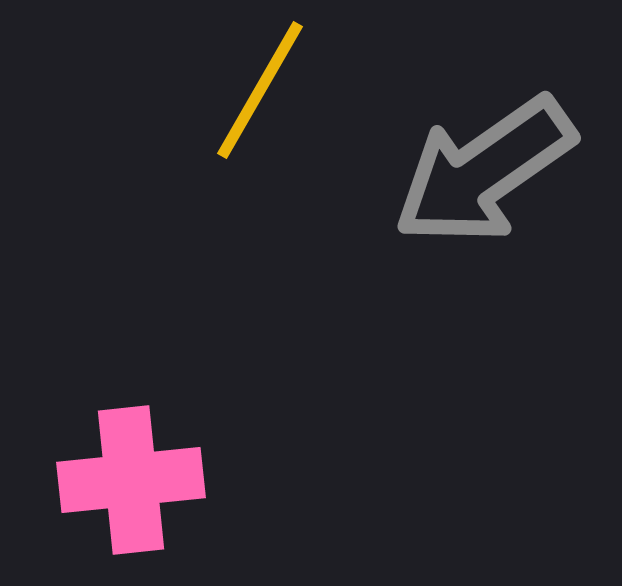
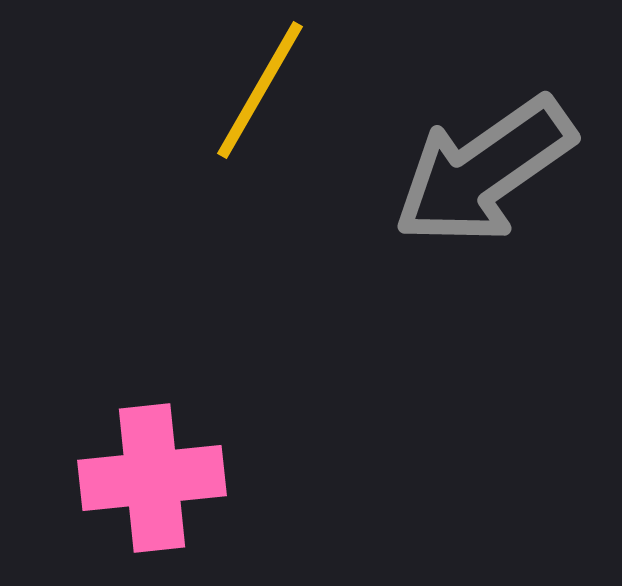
pink cross: moved 21 px right, 2 px up
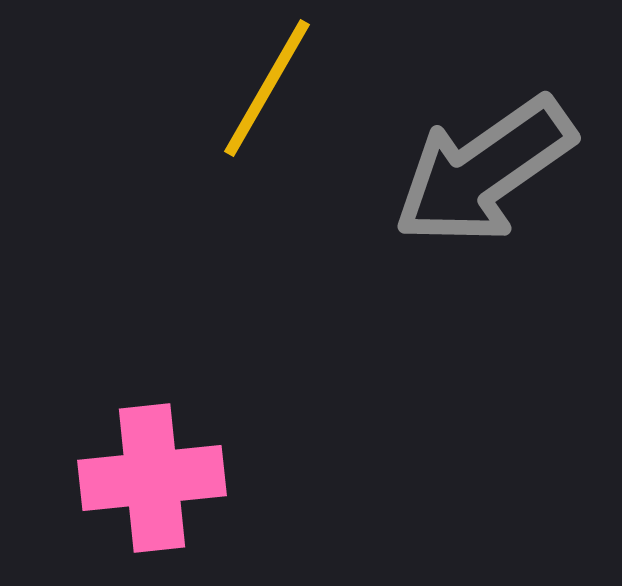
yellow line: moved 7 px right, 2 px up
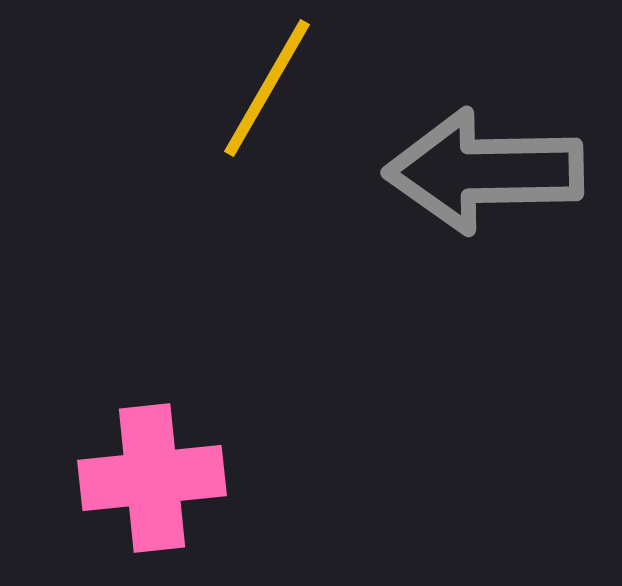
gray arrow: rotated 34 degrees clockwise
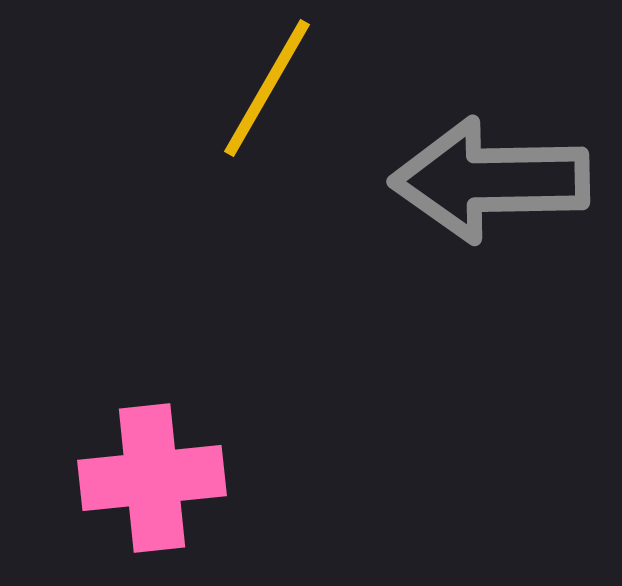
gray arrow: moved 6 px right, 9 px down
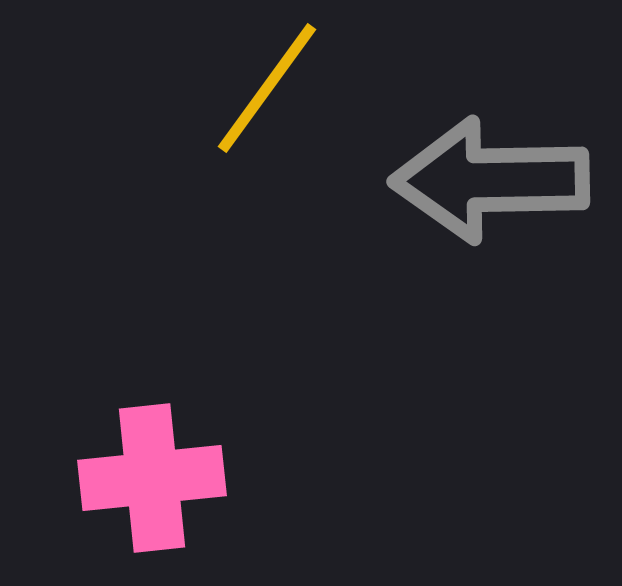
yellow line: rotated 6 degrees clockwise
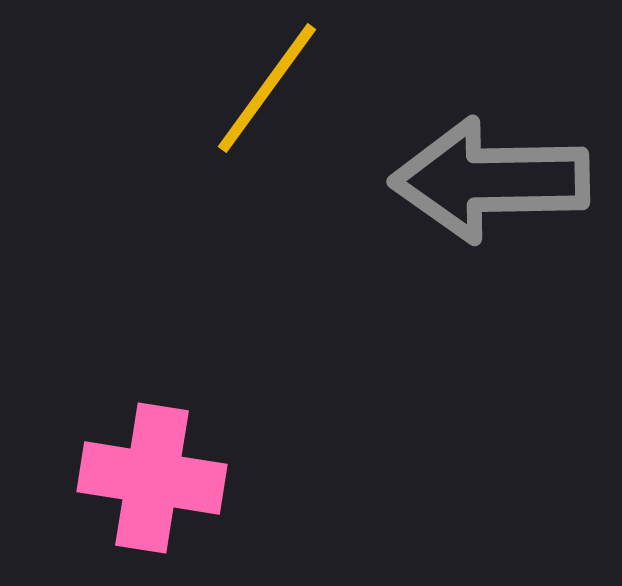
pink cross: rotated 15 degrees clockwise
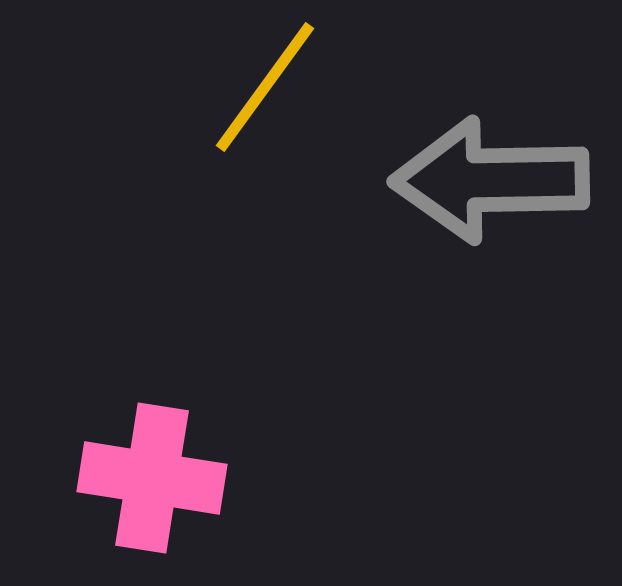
yellow line: moved 2 px left, 1 px up
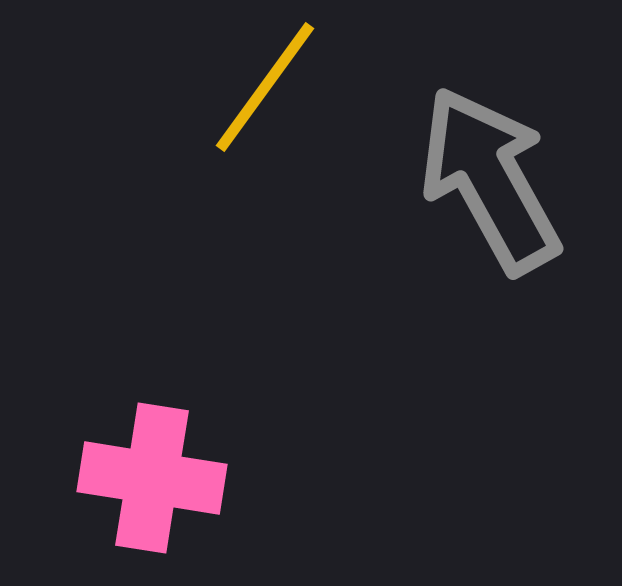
gray arrow: rotated 62 degrees clockwise
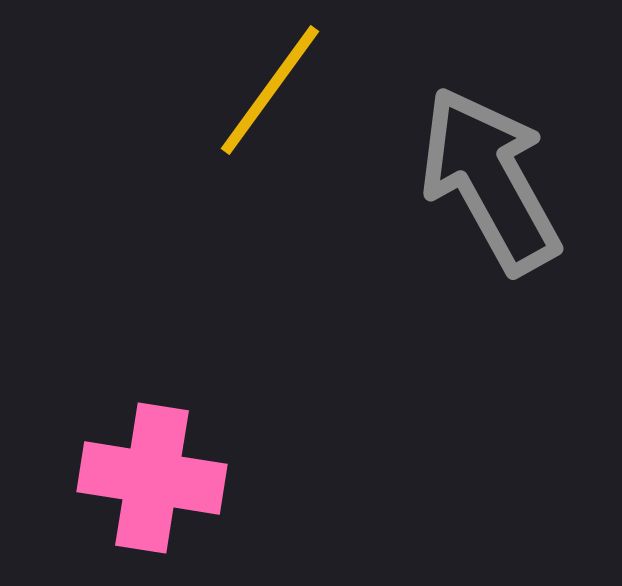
yellow line: moved 5 px right, 3 px down
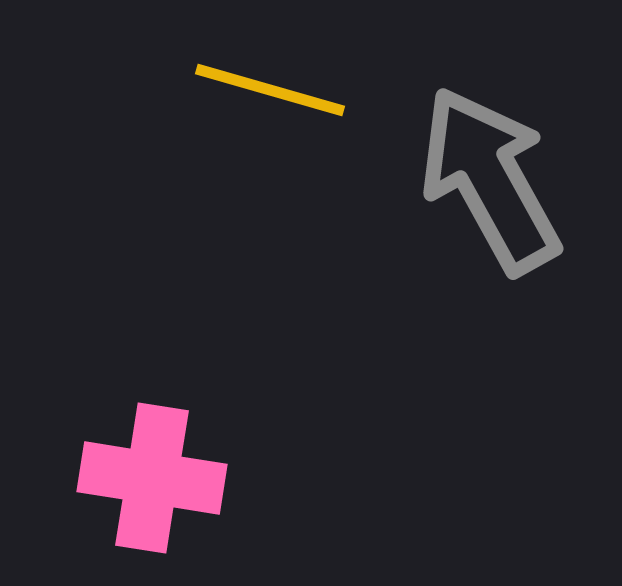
yellow line: rotated 70 degrees clockwise
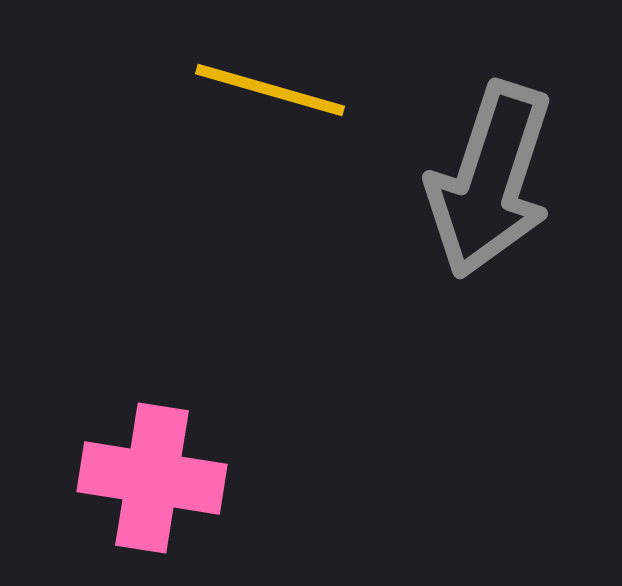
gray arrow: rotated 133 degrees counterclockwise
